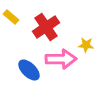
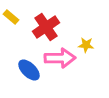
pink arrow: moved 1 px left, 1 px up
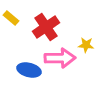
yellow rectangle: moved 1 px down
blue ellipse: rotated 30 degrees counterclockwise
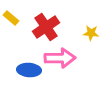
yellow star: moved 5 px right, 12 px up
blue ellipse: rotated 10 degrees counterclockwise
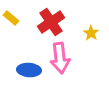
red cross: moved 5 px right, 5 px up
yellow star: rotated 28 degrees clockwise
pink arrow: rotated 84 degrees clockwise
